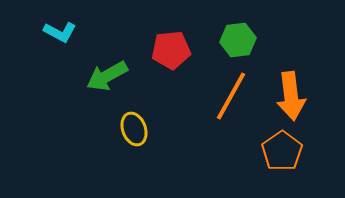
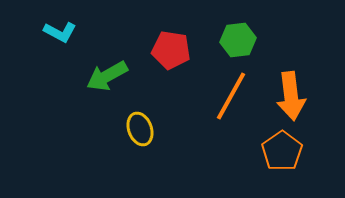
red pentagon: rotated 15 degrees clockwise
yellow ellipse: moved 6 px right
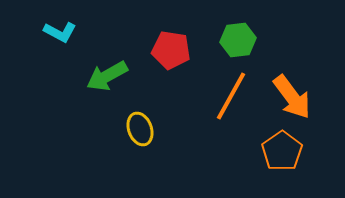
orange arrow: moved 1 px right, 1 px down; rotated 30 degrees counterclockwise
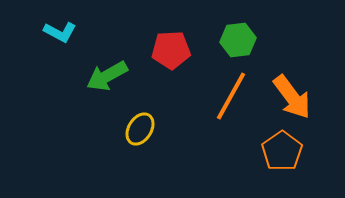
red pentagon: rotated 12 degrees counterclockwise
yellow ellipse: rotated 52 degrees clockwise
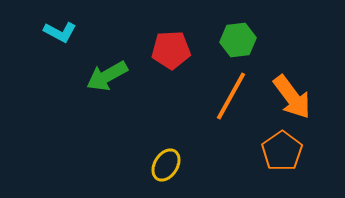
yellow ellipse: moved 26 px right, 36 px down
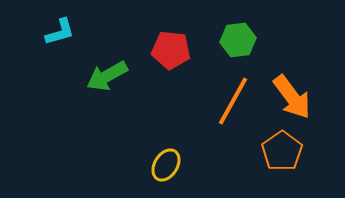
cyan L-shape: rotated 44 degrees counterclockwise
red pentagon: rotated 9 degrees clockwise
orange line: moved 2 px right, 5 px down
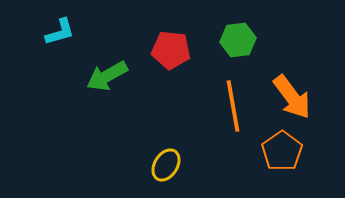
orange line: moved 5 px down; rotated 39 degrees counterclockwise
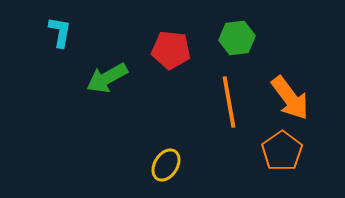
cyan L-shape: rotated 64 degrees counterclockwise
green hexagon: moved 1 px left, 2 px up
green arrow: moved 2 px down
orange arrow: moved 2 px left, 1 px down
orange line: moved 4 px left, 4 px up
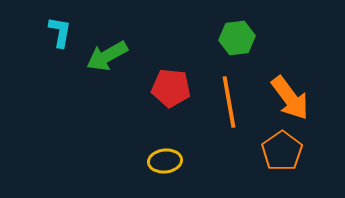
red pentagon: moved 38 px down
green arrow: moved 22 px up
yellow ellipse: moved 1 px left, 4 px up; rotated 52 degrees clockwise
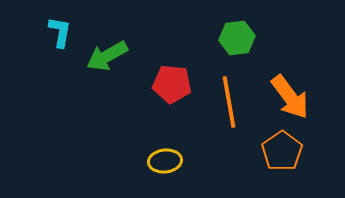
red pentagon: moved 1 px right, 4 px up
orange arrow: moved 1 px up
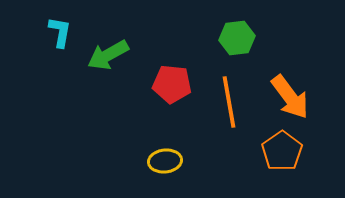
green arrow: moved 1 px right, 1 px up
